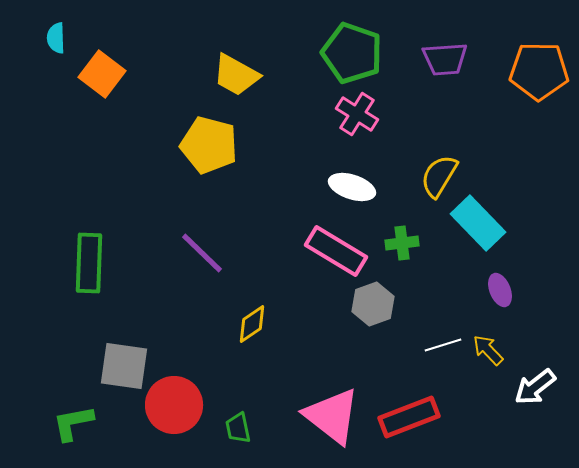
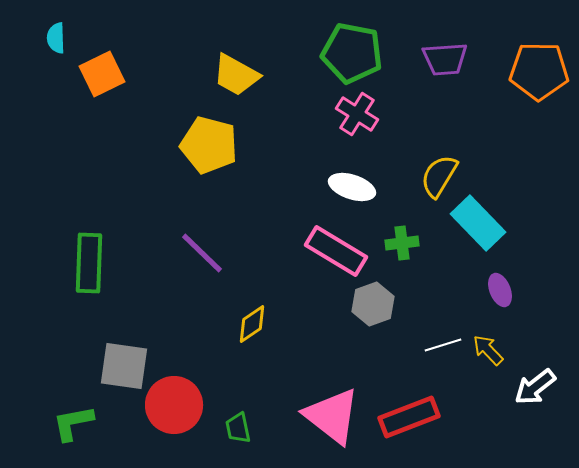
green pentagon: rotated 8 degrees counterclockwise
orange square: rotated 27 degrees clockwise
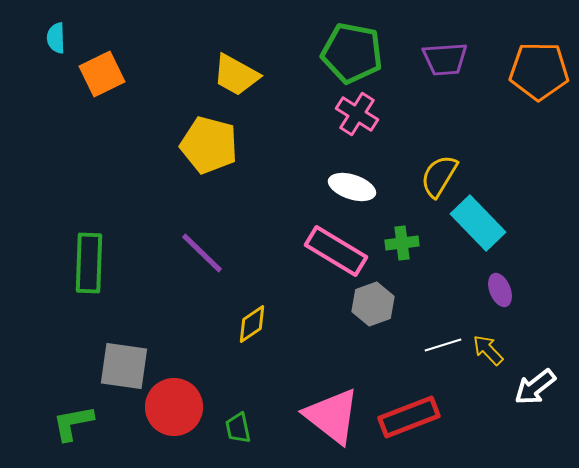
red circle: moved 2 px down
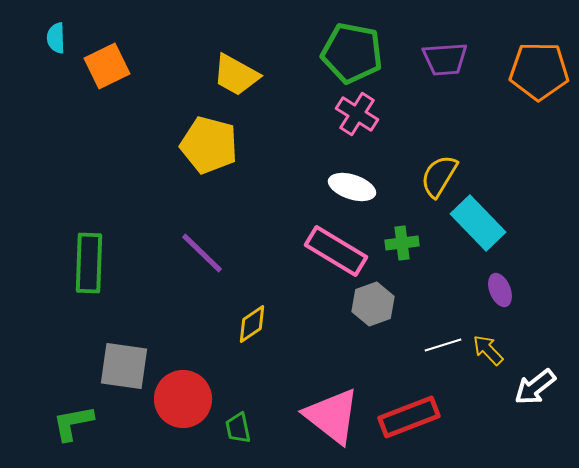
orange square: moved 5 px right, 8 px up
red circle: moved 9 px right, 8 px up
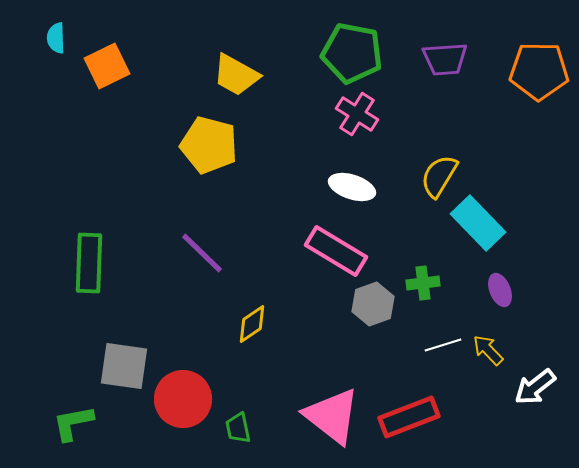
green cross: moved 21 px right, 40 px down
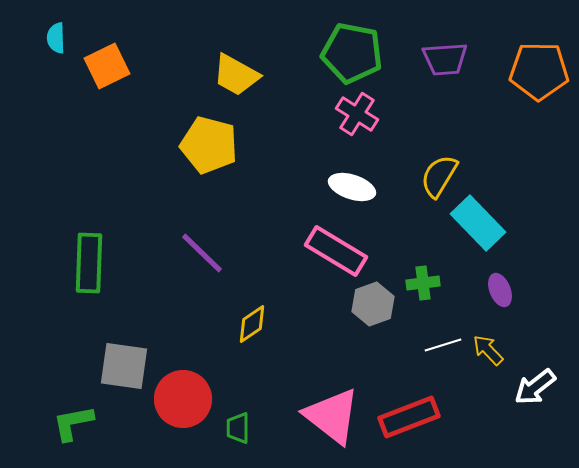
green trapezoid: rotated 12 degrees clockwise
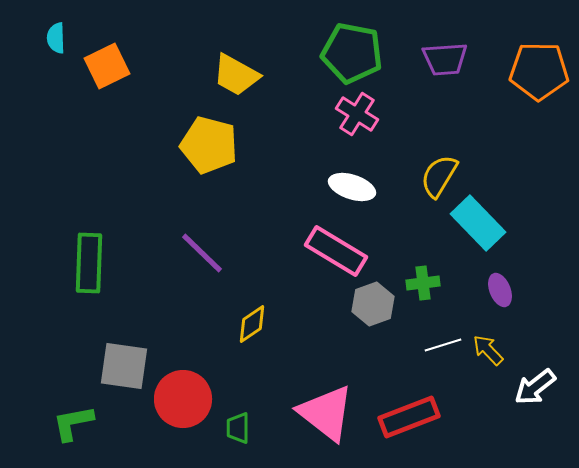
pink triangle: moved 6 px left, 3 px up
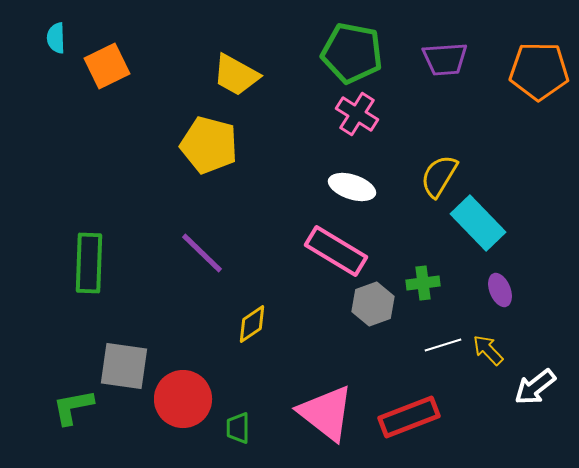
green L-shape: moved 16 px up
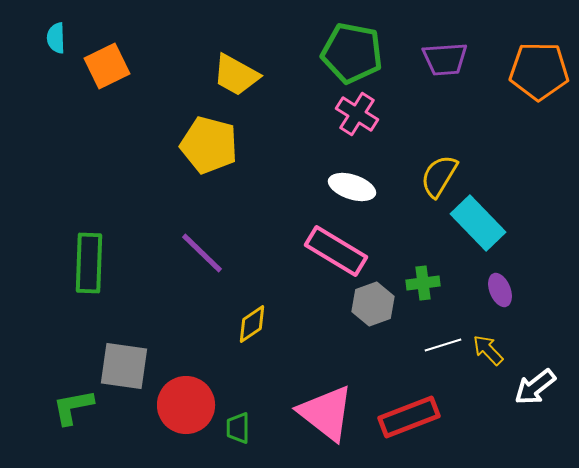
red circle: moved 3 px right, 6 px down
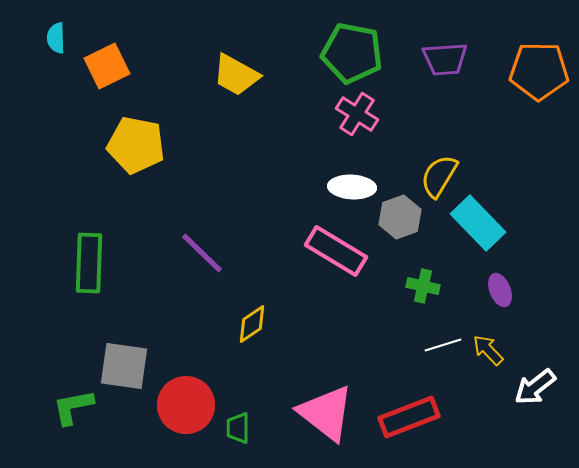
yellow pentagon: moved 73 px left; rotated 4 degrees counterclockwise
white ellipse: rotated 15 degrees counterclockwise
green cross: moved 3 px down; rotated 20 degrees clockwise
gray hexagon: moved 27 px right, 87 px up
